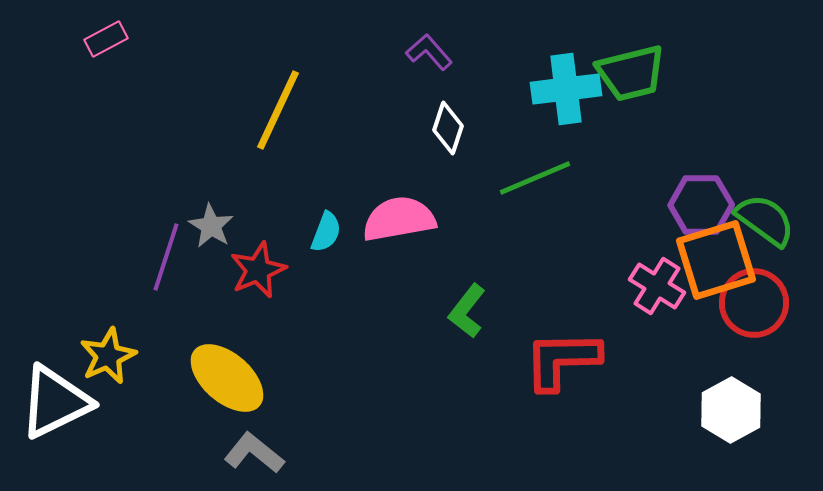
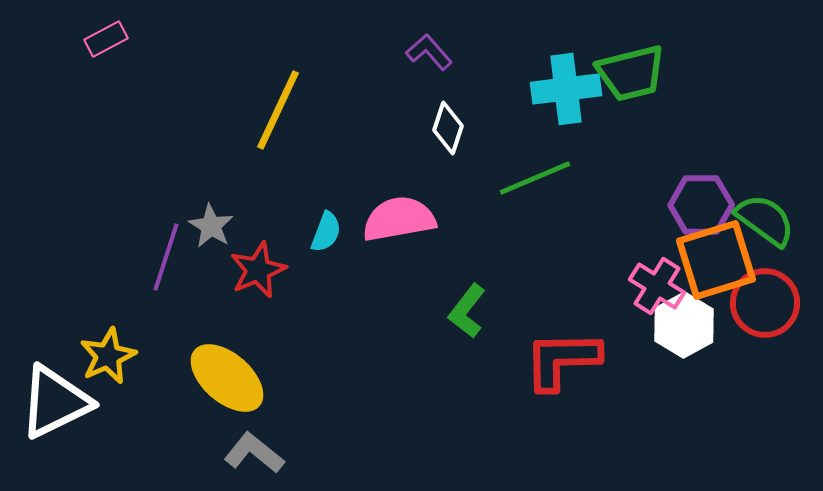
red circle: moved 11 px right
white hexagon: moved 47 px left, 85 px up
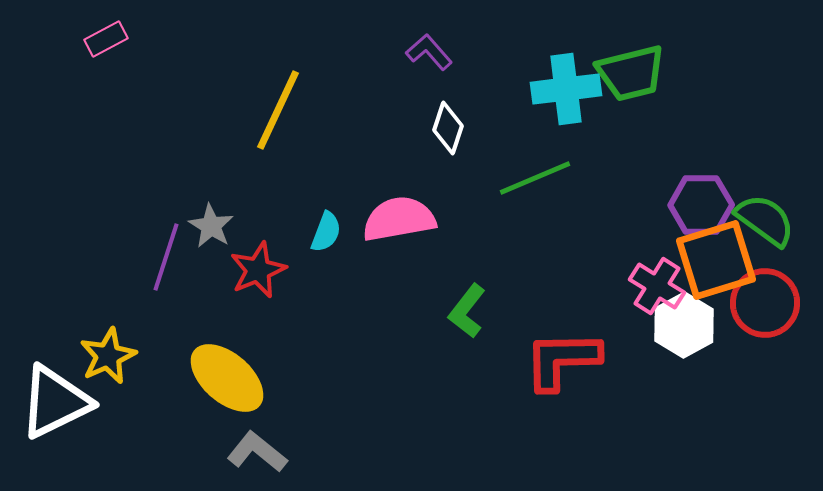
gray L-shape: moved 3 px right, 1 px up
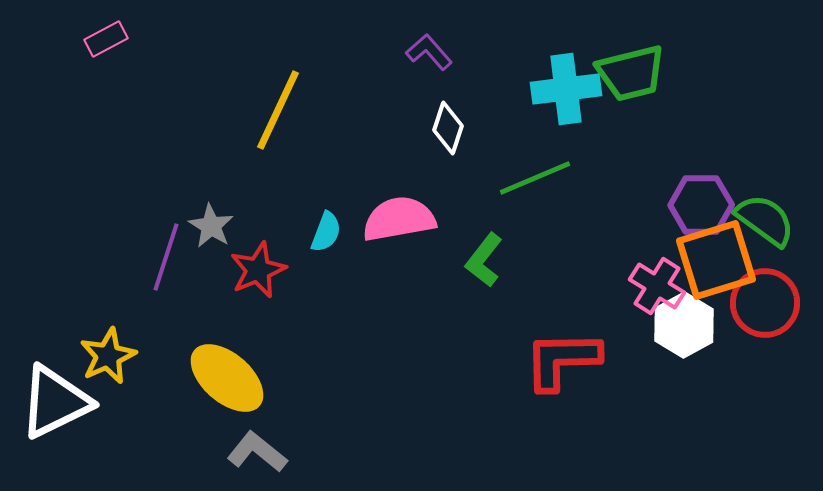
green L-shape: moved 17 px right, 51 px up
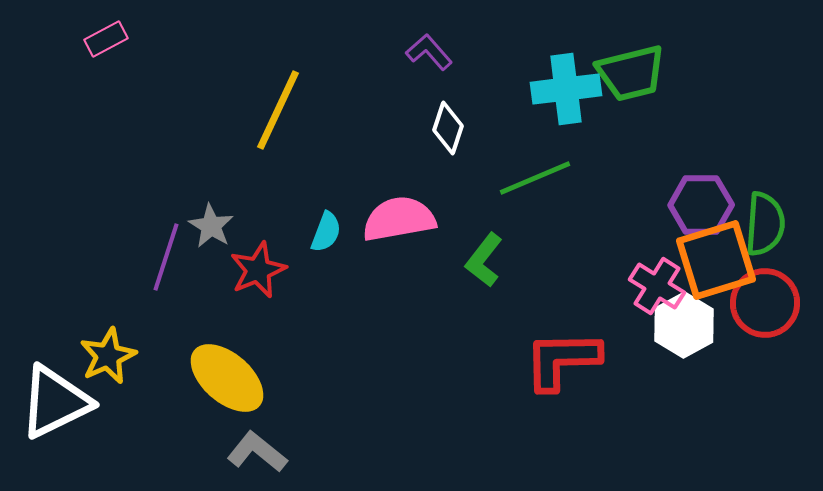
green semicircle: moved 4 px down; rotated 58 degrees clockwise
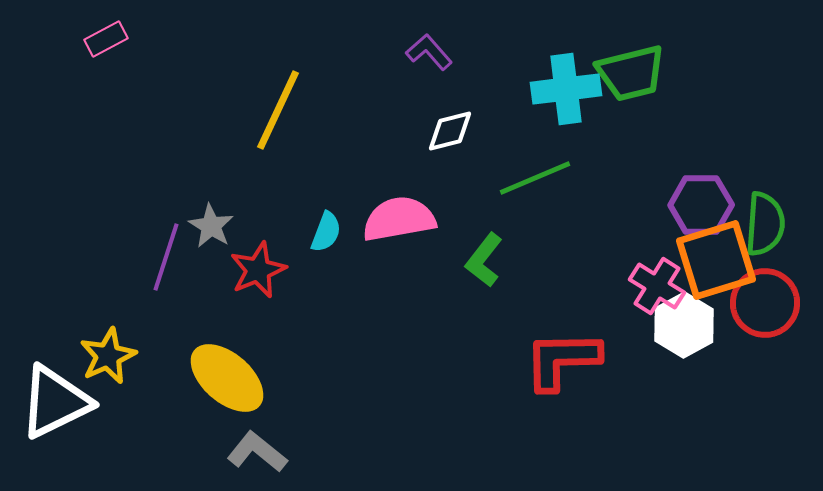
white diamond: moved 2 px right, 3 px down; rotated 57 degrees clockwise
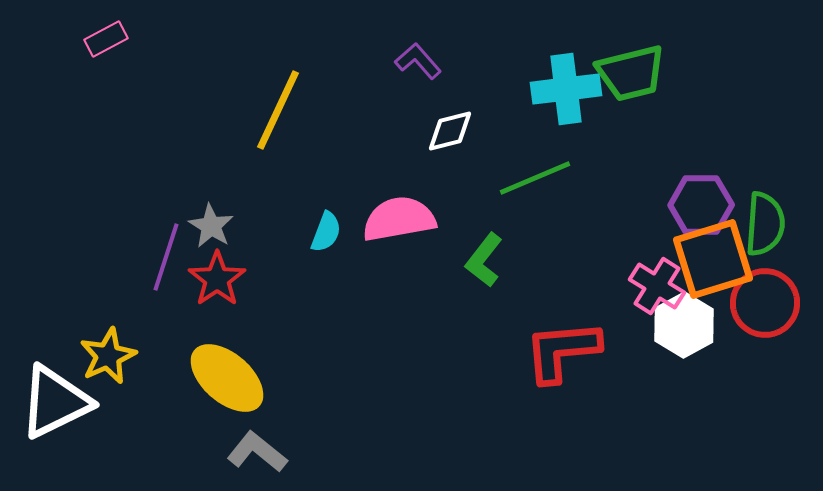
purple L-shape: moved 11 px left, 9 px down
orange square: moved 3 px left, 1 px up
red star: moved 41 px left, 9 px down; rotated 12 degrees counterclockwise
red L-shape: moved 9 px up; rotated 4 degrees counterclockwise
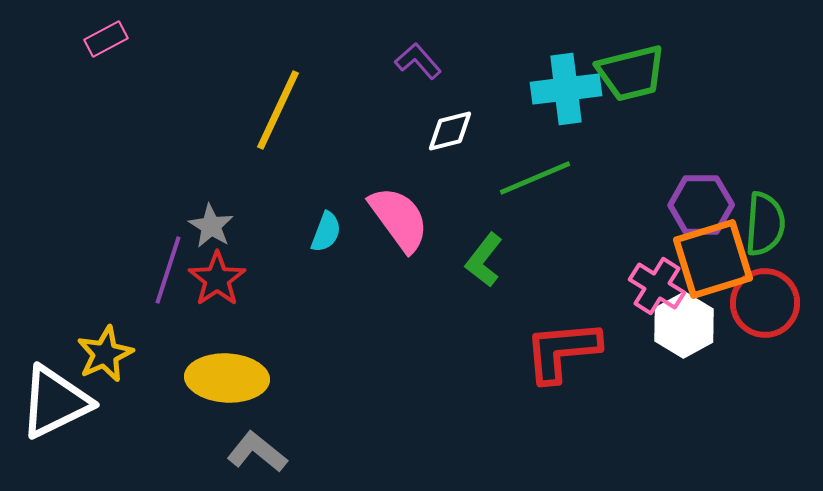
pink semicircle: rotated 64 degrees clockwise
purple line: moved 2 px right, 13 px down
yellow star: moved 3 px left, 2 px up
yellow ellipse: rotated 38 degrees counterclockwise
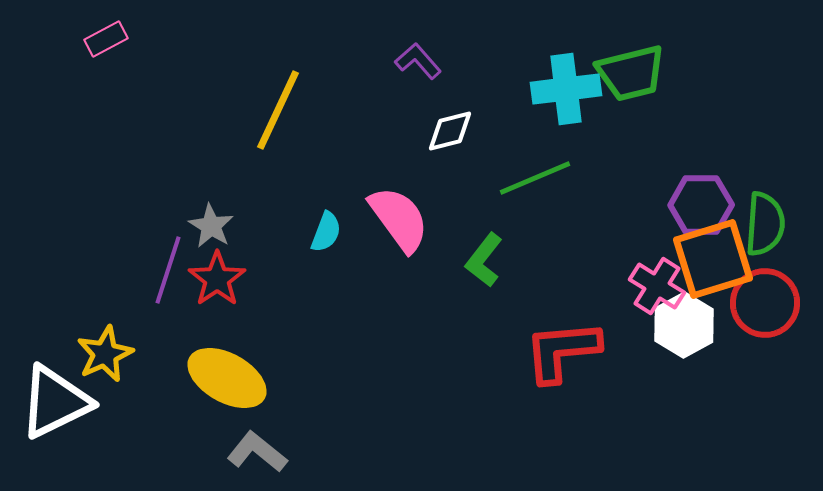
yellow ellipse: rotated 26 degrees clockwise
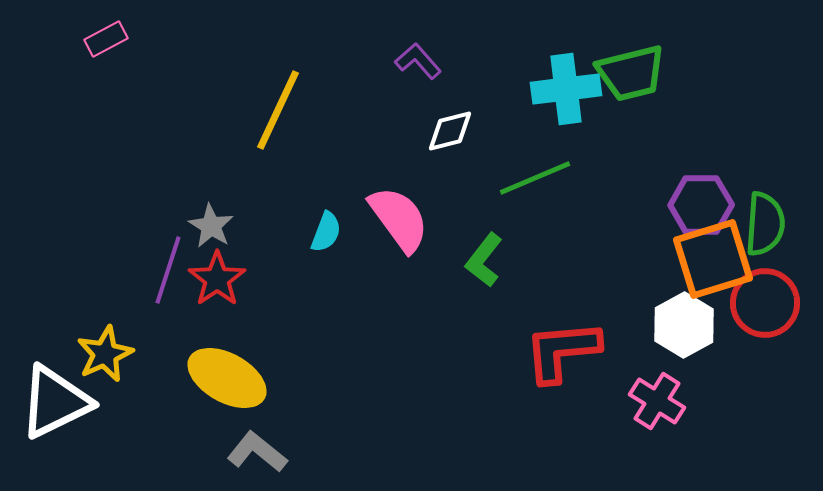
pink cross: moved 115 px down
